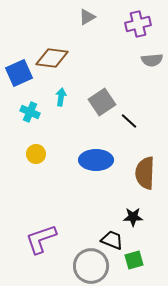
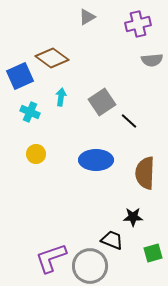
brown diamond: rotated 28 degrees clockwise
blue square: moved 1 px right, 3 px down
purple L-shape: moved 10 px right, 19 px down
green square: moved 19 px right, 7 px up
gray circle: moved 1 px left
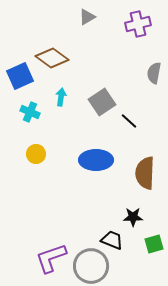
gray semicircle: moved 2 px right, 13 px down; rotated 105 degrees clockwise
green square: moved 1 px right, 9 px up
gray circle: moved 1 px right
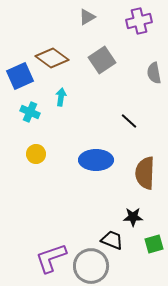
purple cross: moved 1 px right, 3 px up
gray semicircle: rotated 20 degrees counterclockwise
gray square: moved 42 px up
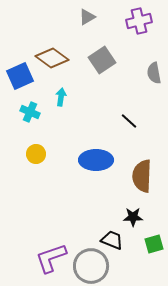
brown semicircle: moved 3 px left, 3 px down
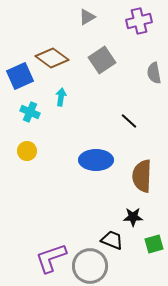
yellow circle: moved 9 px left, 3 px up
gray circle: moved 1 px left
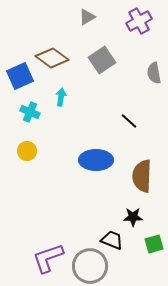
purple cross: rotated 15 degrees counterclockwise
purple L-shape: moved 3 px left
